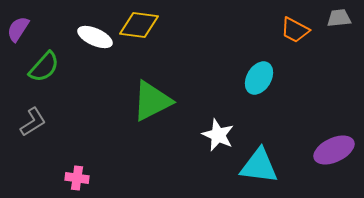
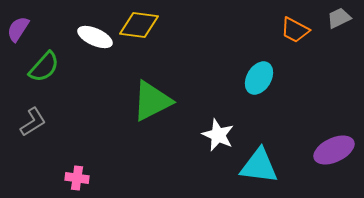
gray trapezoid: rotated 20 degrees counterclockwise
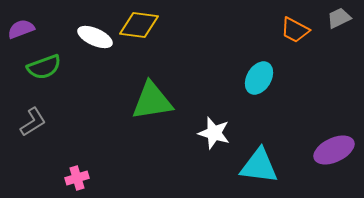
purple semicircle: moved 3 px right; rotated 36 degrees clockwise
green semicircle: rotated 28 degrees clockwise
green triangle: rotated 18 degrees clockwise
white star: moved 4 px left, 2 px up; rotated 8 degrees counterclockwise
pink cross: rotated 25 degrees counterclockwise
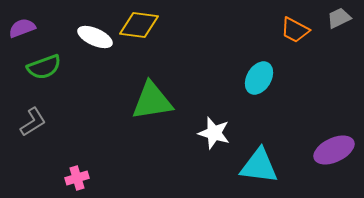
purple semicircle: moved 1 px right, 1 px up
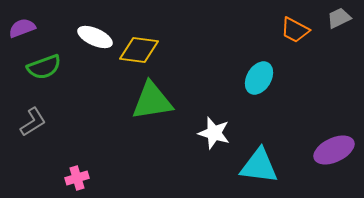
yellow diamond: moved 25 px down
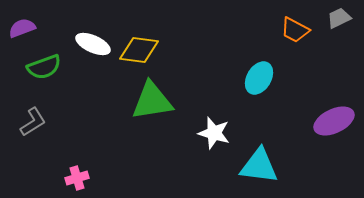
white ellipse: moved 2 px left, 7 px down
purple ellipse: moved 29 px up
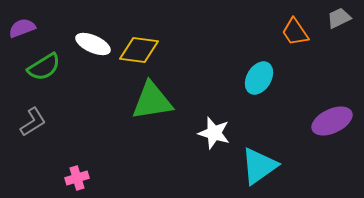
orange trapezoid: moved 2 px down; rotated 28 degrees clockwise
green semicircle: rotated 12 degrees counterclockwise
purple ellipse: moved 2 px left
cyan triangle: rotated 42 degrees counterclockwise
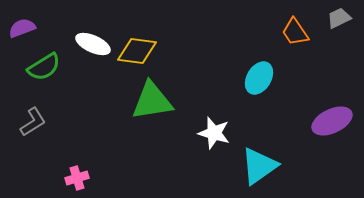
yellow diamond: moved 2 px left, 1 px down
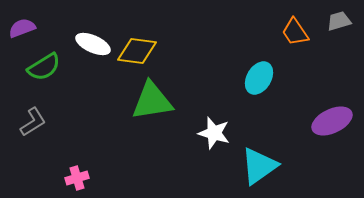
gray trapezoid: moved 3 px down; rotated 10 degrees clockwise
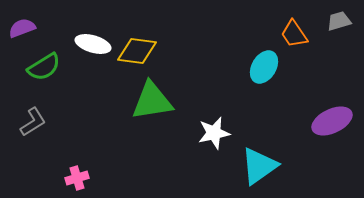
orange trapezoid: moved 1 px left, 2 px down
white ellipse: rotated 8 degrees counterclockwise
cyan ellipse: moved 5 px right, 11 px up
white star: rotated 28 degrees counterclockwise
